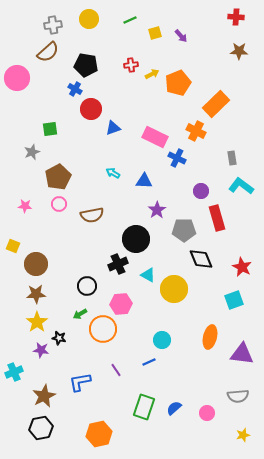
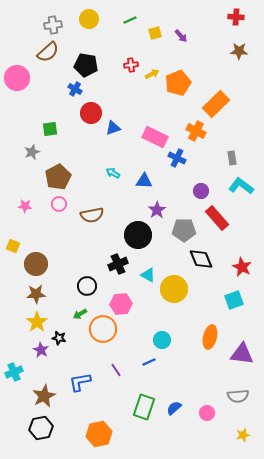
red circle at (91, 109): moved 4 px down
red rectangle at (217, 218): rotated 25 degrees counterclockwise
black circle at (136, 239): moved 2 px right, 4 px up
purple star at (41, 350): rotated 21 degrees clockwise
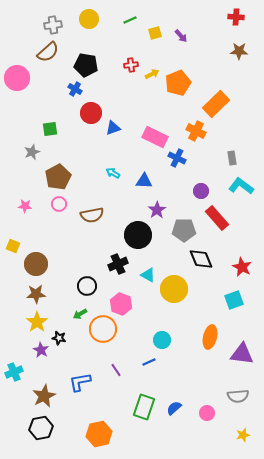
pink hexagon at (121, 304): rotated 25 degrees clockwise
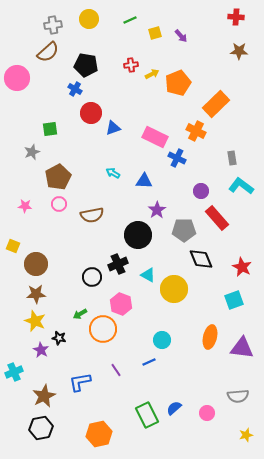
black circle at (87, 286): moved 5 px right, 9 px up
yellow star at (37, 322): moved 2 px left, 1 px up; rotated 15 degrees counterclockwise
purple triangle at (242, 354): moved 6 px up
green rectangle at (144, 407): moved 3 px right, 8 px down; rotated 45 degrees counterclockwise
yellow star at (243, 435): moved 3 px right
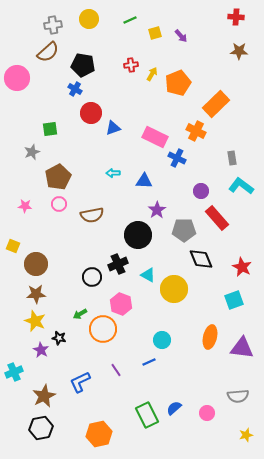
black pentagon at (86, 65): moved 3 px left
yellow arrow at (152, 74): rotated 32 degrees counterclockwise
cyan arrow at (113, 173): rotated 32 degrees counterclockwise
blue L-shape at (80, 382): rotated 15 degrees counterclockwise
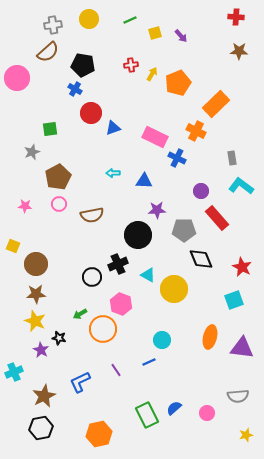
purple star at (157, 210): rotated 30 degrees clockwise
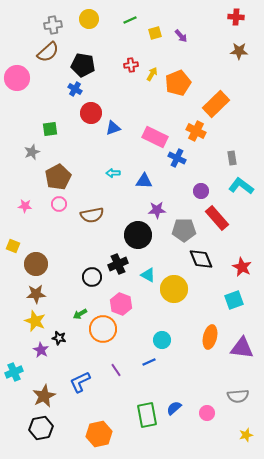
green rectangle at (147, 415): rotated 15 degrees clockwise
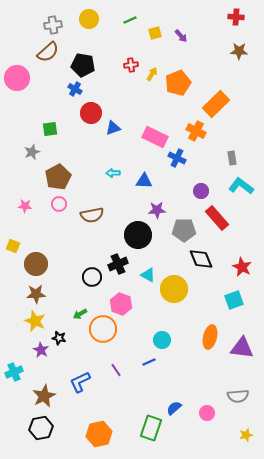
green rectangle at (147, 415): moved 4 px right, 13 px down; rotated 30 degrees clockwise
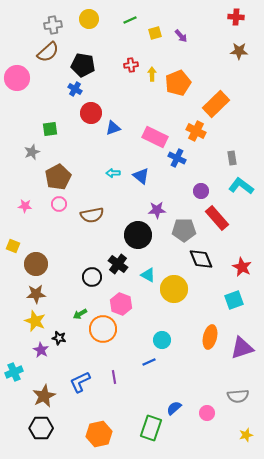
yellow arrow at (152, 74): rotated 32 degrees counterclockwise
blue triangle at (144, 181): moved 3 px left, 5 px up; rotated 36 degrees clockwise
black cross at (118, 264): rotated 30 degrees counterclockwise
purple triangle at (242, 348): rotated 25 degrees counterclockwise
purple line at (116, 370): moved 2 px left, 7 px down; rotated 24 degrees clockwise
black hexagon at (41, 428): rotated 10 degrees clockwise
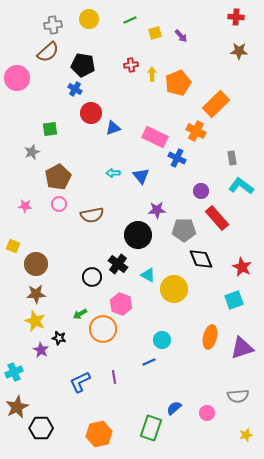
blue triangle at (141, 176): rotated 12 degrees clockwise
brown star at (44, 396): moved 27 px left, 11 px down
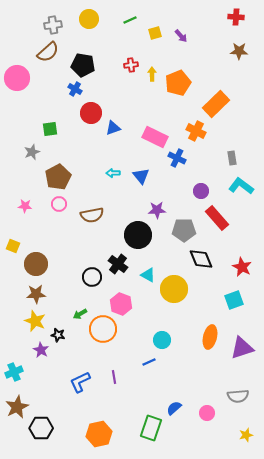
black star at (59, 338): moved 1 px left, 3 px up
